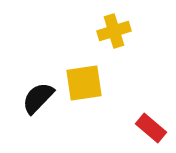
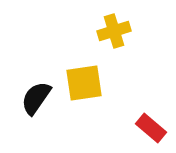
black semicircle: moved 2 px left; rotated 9 degrees counterclockwise
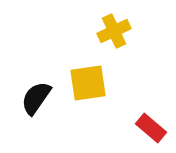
yellow cross: rotated 8 degrees counterclockwise
yellow square: moved 4 px right
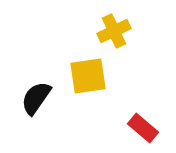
yellow square: moved 7 px up
red rectangle: moved 8 px left
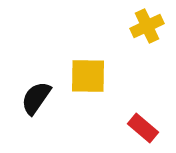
yellow cross: moved 33 px right, 5 px up
yellow square: rotated 9 degrees clockwise
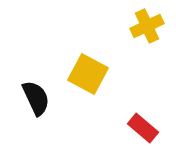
yellow square: moved 2 px up; rotated 27 degrees clockwise
black semicircle: rotated 120 degrees clockwise
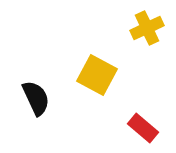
yellow cross: moved 2 px down
yellow square: moved 9 px right, 1 px down
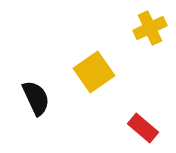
yellow cross: moved 3 px right
yellow square: moved 3 px left, 3 px up; rotated 27 degrees clockwise
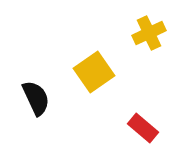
yellow cross: moved 1 px left, 5 px down
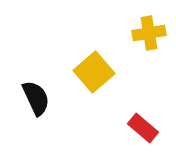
yellow cross: rotated 16 degrees clockwise
yellow square: rotated 6 degrees counterclockwise
